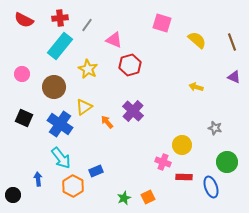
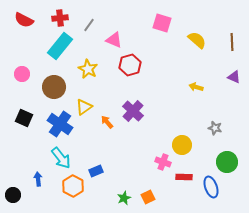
gray line: moved 2 px right
brown line: rotated 18 degrees clockwise
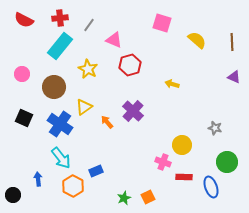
yellow arrow: moved 24 px left, 3 px up
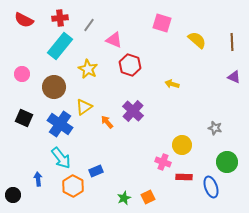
red hexagon: rotated 25 degrees counterclockwise
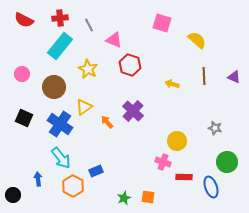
gray line: rotated 64 degrees counterclockwise
brown line: moved 28 px left, 34 px down
yellow circle: moved 5 px left, 4 px up
orange square: rotated 32 degrees clockwise
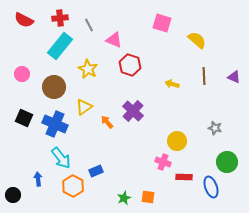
blue cross: moved 5 px left; rotated 10 degrees counterclockwise
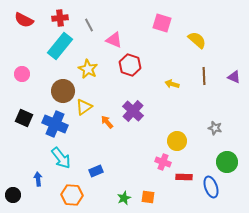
brown circle: moved 9 px right, 4 px down
orange hexagon: moved 1 px left, 9 px down; rotated 25 degrees counterclockwise
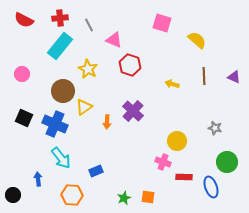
orange arrow: rotated 136 degrees counterclockwise
